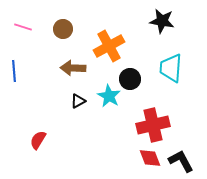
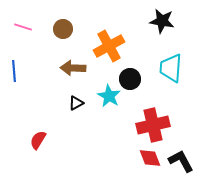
black triangle: moved 2 px left, 2 px down
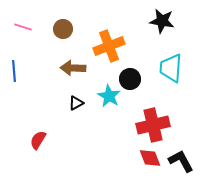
orange cross: rotated 8 degrees clockwise
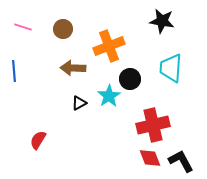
cyan star: rotated 10 degrees clockwise
black triangle: moved 3 px right
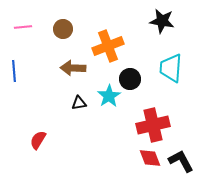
pink line: rotated 24 degrees counterclockwise
orange cross: moved 1 px left
black triangle: rotated 21 degrees clockwise
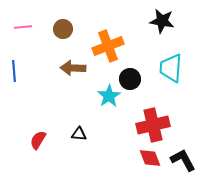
black triangle: moved 31 px down; rotated 14 degrees clockwise
black L-shape: moved 2 px right, 1 px up
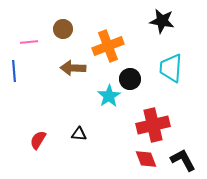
pink line: moved 6 px right, 15 px down
red diamond: moved 4 px left, 1 px down
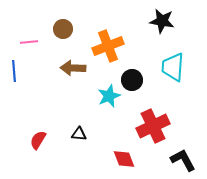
cyan trapezoid: moved 2 px right, 1 px up
black circle: moved 2 px right, 1 px down
cyan star: rotated 10 degrees clockwise
red cross: moved 1 px down; rotated 12 degrees counterclockwise
red diamond: moved 22 px left
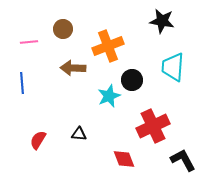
blue line: moved 8 px right, 12 px down
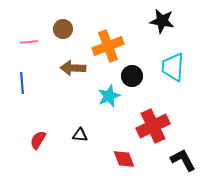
black circle: moved 4 px up
black triangle: moved 1 px right, 1 px down
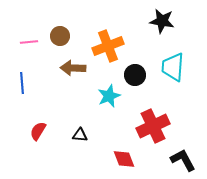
brown circle: moved 3 px left, 7 px down
black circle: moved 3 px right, 1 px up
red semicircle: moved 9 px up
